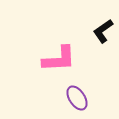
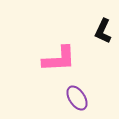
black L-shape: rotated 30 degrees counterclockwise
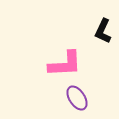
pink L-shape: moved 6 px right, 5 px down
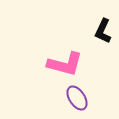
pink L-shape: rotated 18 degrees clockwise
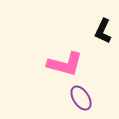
purple ellipse: moved 4 px right
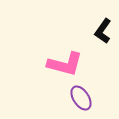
black L-shape: rotated 10 degrees clockwise
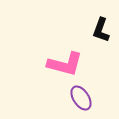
black L-shape: moved 2 px left, 1 px up; rotated 15 degrees counterclockwise
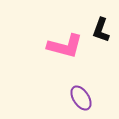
pink L-shape: moved 18 px up
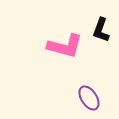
purple ellipse: moved 8 px right
